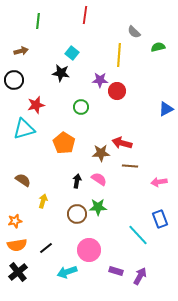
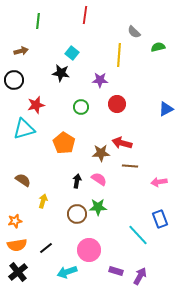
red circle: moved 13 px down
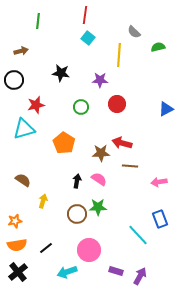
cyan square: moved 16 px right, 15 px up
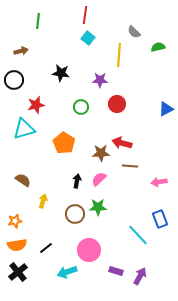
pink semicircle: rotated 77 degrees counterclockwise
brown circle: moved 2 px left
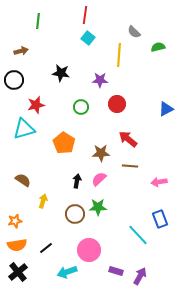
red arrow: moved 6 px right, 4 px up; rotated 24 degrees clockwise
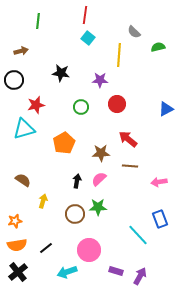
orange pentagon: rotated 10 degrees clockwise
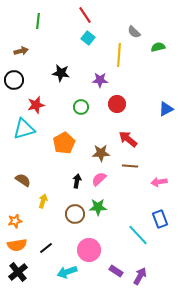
red line: rotated 42 degrees counterclockwise
purple rectangle: rotated 16 degrees clockwise
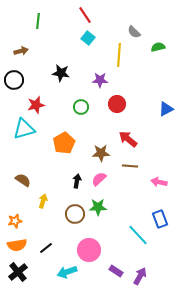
pink arrow: rotated 21 degrees clockwise
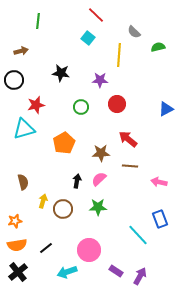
red line: moved 11 px right; rotated 12 degrees counterclockwise
brown semicircle: moved 2 px down; rotated 42 degrees clockwise
brown circle: moved 12 px left, 5 px up
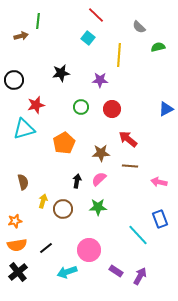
gray semicircle: moved 5 px right, 5 px up
brown arrow: moved 15 px up
black star: rotated 18 degrees counterclockwise
red circle: moved 5 px left, 5 px down
